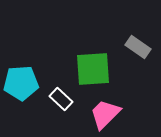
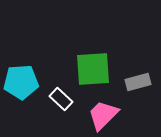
gray rectangle: moved 35 px down; rotated 50 degrees counterclockwise
cyan pentagon: moved 1 px up
pink trapezoid: moved 2 px left, 1 px down
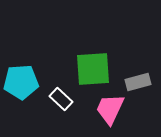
pink trapezoid: moved 7 px right, 6 px up; rotated 20 degrees counterclockwise
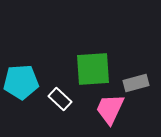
gray rectangle: moved 2 px left, 1 px down
white rectangle: moved 1 px left
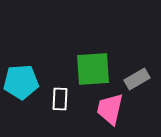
gray rectangle: moved 1 px right, 4 px up; rotated 15 degrees counterclockwise
white rectangle: rotated 50 degrees clockwise
pink trapezoid: rotated 12 degrees counterclockwise
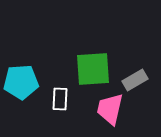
gray rectangle: moved 2 px left, 1 px down
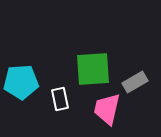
gray rectangle: moved 2 px down
white rectangle: rotated 15 degrees counterclockwise
pink trapezoid: moved 3 px left
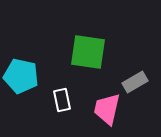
green square: moved 5 px left, 17 px up; rotated 12 degrees clockwise
cyan pentagon: moved 6 px up; rotated 16 degrees clockwise
white rectangle: moved 2 px right, 1 px down
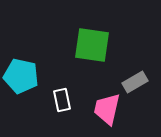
green square: moved 4 px right, 7 px up
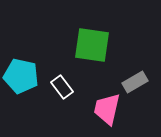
white rectangle: moved 13 px up; rotated 25 degrees counterclockwise
